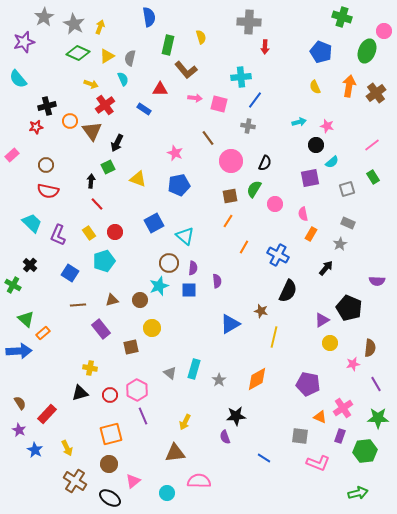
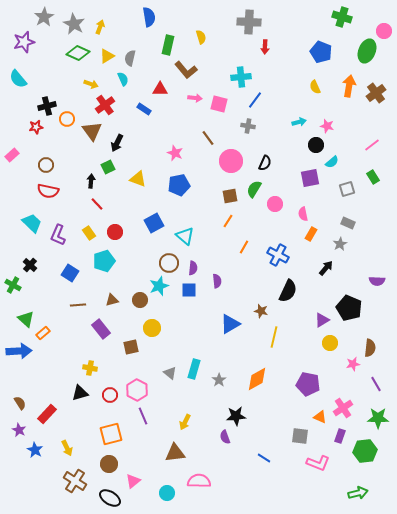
orange circle at (70, 121): moved 3 px left, 2 px up
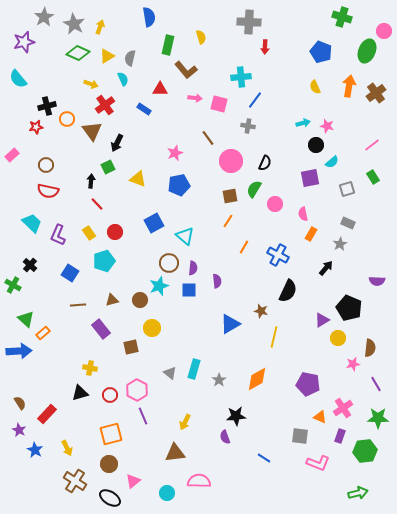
cyan arrow at (299, 122): moved 4 px right, 1 px down
pink star at (175, 153): rotated 28 degrees clockwise
yellow circle at (330, 343): moved 8 px right, 5 px up
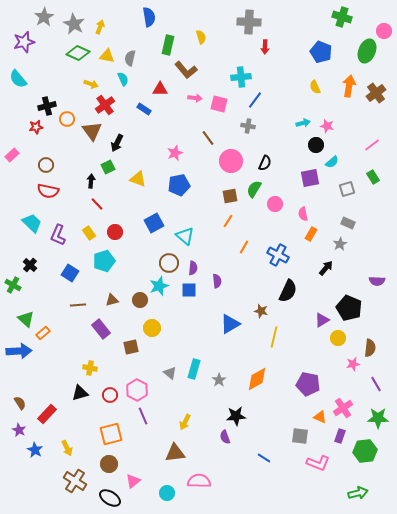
yellow triangle at (107, 56): rotated 42 degrees clockwise
